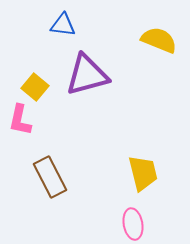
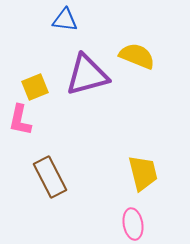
blue triangle: moved 2 px right, 5 px up
yellow semicircle: moved 22 px left, 16 px down
yellow square: rotated 28 degrees clockwise
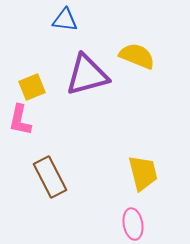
yellow square: moved 3 px left
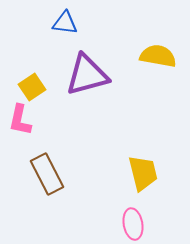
blue triangle: moved 3 px down
yellow semicircle: moved 21 px right; rotated 12 degrees counterclockwise
yellow square: rotated 12 degrees counterclockwise
brown rectangle: moved 3 px left, 3 px up
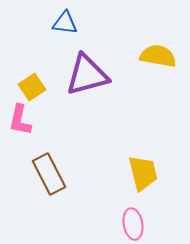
brown rectangle: moved 2 px right
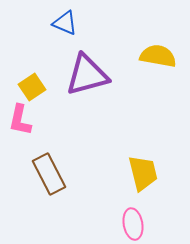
blue triangle: rotated 16 degrees clockwise
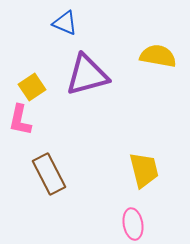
yellow trapezoid: moved 1 px right, 3 px up
